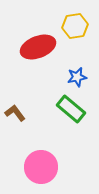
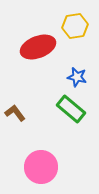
blue star: rotated 24 degrees clockwise
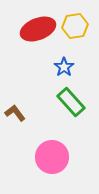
red ellipse: moved 18 px up
blue star: moved 13 px left, 10 px up; rotated 24 degrees clockwise
green rectangle: moved 7 px up; rotated 8 degrees clockwise
pink circle: moved 11 px right, 10 px up
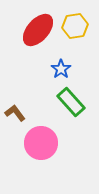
red ellipse: moved 1 px down; rotated 28 degrees counterclockwise
blue star: moved 3 px left, 2 px down
pink circle: moved 11 px left, 14 px up
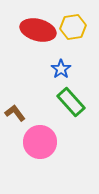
yellow hexagon: moved 2 px left, 1 px down
red ellipse: rotated 64 degrees clockwise
pink circle: moved 1 px left, 1 px up
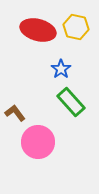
yellow hexagon: moved 3 px right; rotated 20 degrees clockwise
pink circle: moved 2 px left
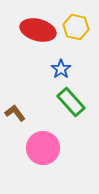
pink circle: moved 5 px right, 6 px down
